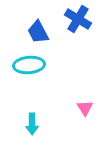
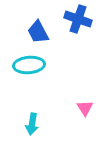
blue cross: rotated 12 degrees counterclockwise
cyan arrow: rotated 10 degrees clockwise
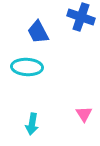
blue cross: moved 3 px right, 2 px up
cyan ellipse: moved 2 px left, 2 px down; rotated 8 degrees clockwise
pink triangle: moved 1 px left, 6 px down
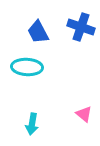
blue cross: moved 10 px down
pink triangle: rotated 18 degrees counterclockwise
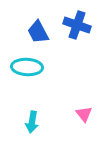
blue cross: moved 4 px left, 2 px up
pink triangle: rotated 12 degrees clockwise
cyan arrow: moved 2 px up
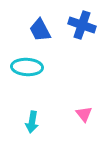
blue cross: moved 5 px right
blue trapezoid: moved 2 px right, 2 px up
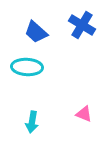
blue cross: rotated 12 degrees clockwise
blue trapezoid: moved 4 px left, 2 px down; rotated 20 degrees counterclockwise
pink triangle: rotated 30 degrees counterclockwise
